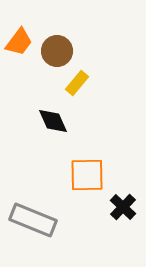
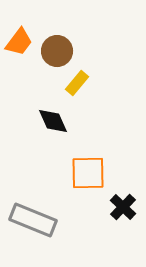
orange square: moved 1 px right, 2 px up
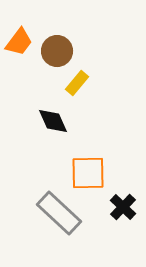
gray rectangle: moved 26 px right, 7 px up; rotated 21 degrees clockwise
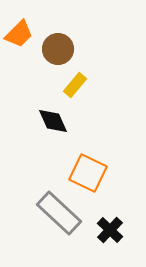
orange trapezoid: moved 8 px up; rotated 8 degrees clockwise
brown circle: moved 1 px right, 2 px up
yellow rectangle: moved 2 px left, 2 px down
orange square: rotated 27 degrees clockwise
black cross: moved 13 px left, 23 px down
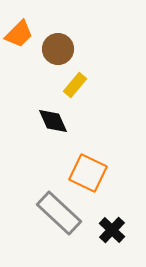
black cross: moved 2 px right
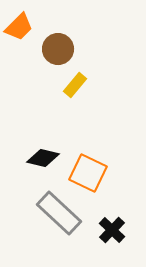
orange trapezoid: moved 7 px up
black diamond: moved 10 px left, 37 px down; rotated 52 degrees counterclockwise
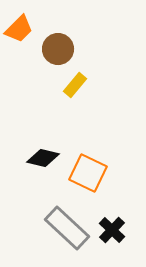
orange trapezoid: moved 2 px down
gray rectangle: moved 8 px right, 15 px down
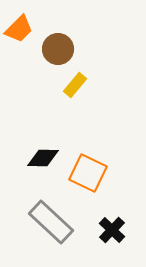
black diamond: rotated 12 degrees counterclockwise
gray rectangle: moved 16 px left, 6 px up
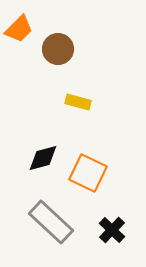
yellow rectangle: moved 3 px right, 17 px down; rotated 65 degrees clockwise
black diamond: rotated 16 degrees counterclockwise
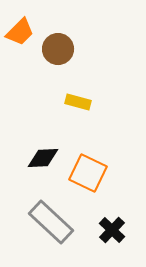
orange trapezoid: moved 1 px right, 3 px down
black diamond: rotated 12 degrees clockwise
